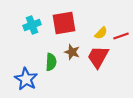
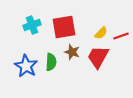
red square: moved 4 px down
blue star: moved 13 px up
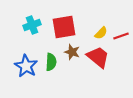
red trapezoid: rotated 100 degrees clockwise
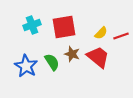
brown star: moved 2 px down
green semicircle: moved 1 px right; rotated 36 degrees counterclockwise
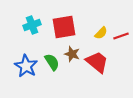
red trapezoid: moved 1 px left, 5 px down
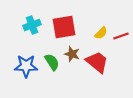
blue star: rotated 30 degrees counterclockwise
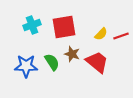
yellow semicircle: moved 1 px down
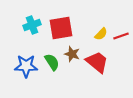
red square: moved 3 px left, 1 px down
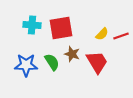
cyan cross: rotated 24 degrees clockwise
yellow semicircle: moved 1 px right
red trapezoid: rotated 20 degrees clockwise
blue star: moved 1 px up
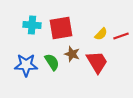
yellow semicircle: moved 1 px left
